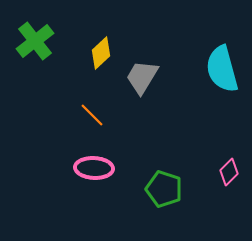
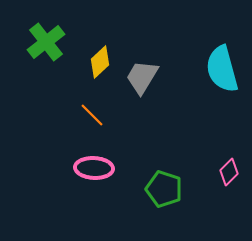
green cross: moved 11 px right, 1 px down
yellow diamond: moved 1 px left, 9 px down
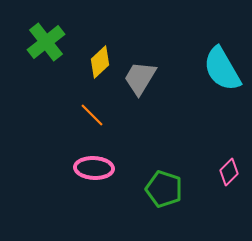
cyan semicircle: rotated 15 degrees counterclockwise
gray trapezoid: moved 2 px left, 1 px down
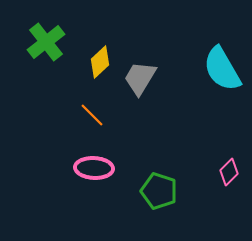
green pentagon: moved 5 px left, 2 px down
